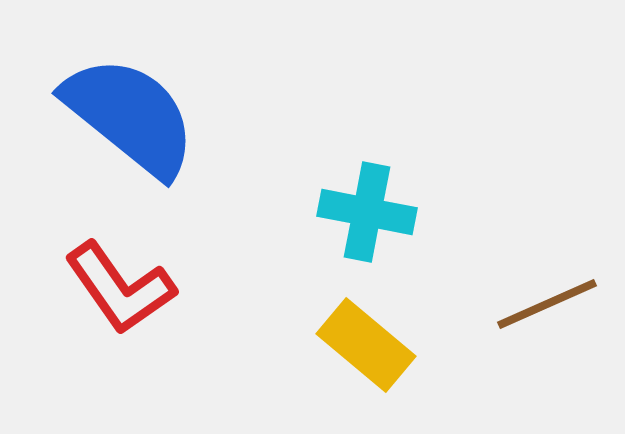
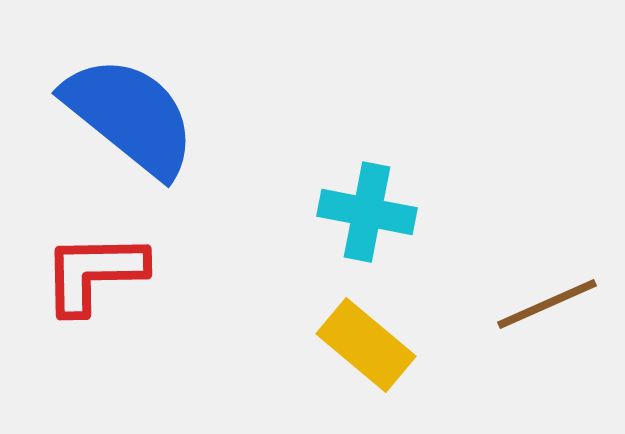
red L-shape: moved 26 px left, 15 px up; rotated 124 degrees clockwise
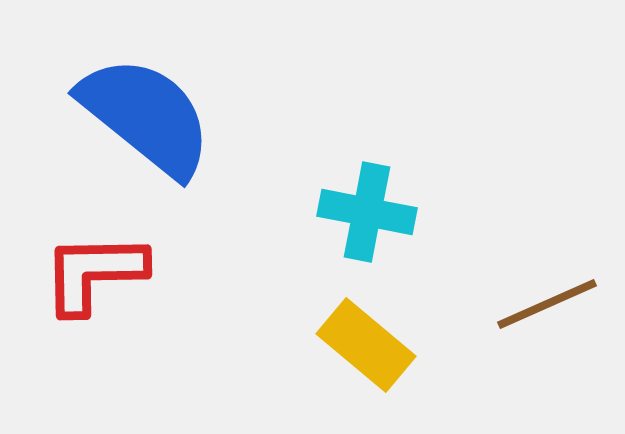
blue semicircle: moved 16 px right
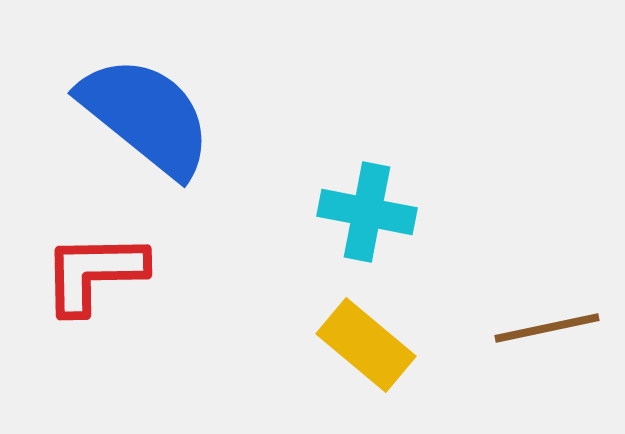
brown line: moved 24 px down; rotated 12 degrees clockwise
